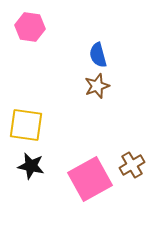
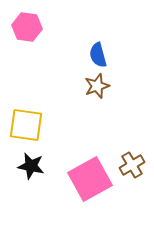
pink hexagon: moved 3 px left
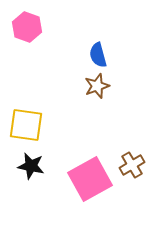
pink hexagon: rotated 12 degrees clockwise
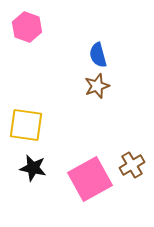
black star: moved 2 px right, 2 px down
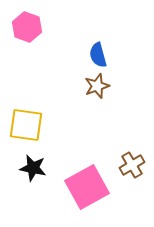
pink square: moved 3 px left, 8 px down
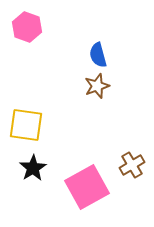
black star: rotated 28 degrees clockwise
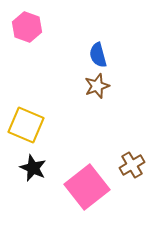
yellow square: rotated 15 degrees clockwise
black star: rotated 16 degrees counterclockwise
pink square: rotated 9 degrees counterclockwise
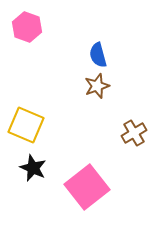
brown cross: moved 2 px right, 32 px up
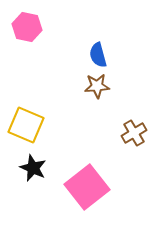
pink hexagon: rotated 8 degrees counterclockwise
brown star: rotated 15 degrees clockwise
